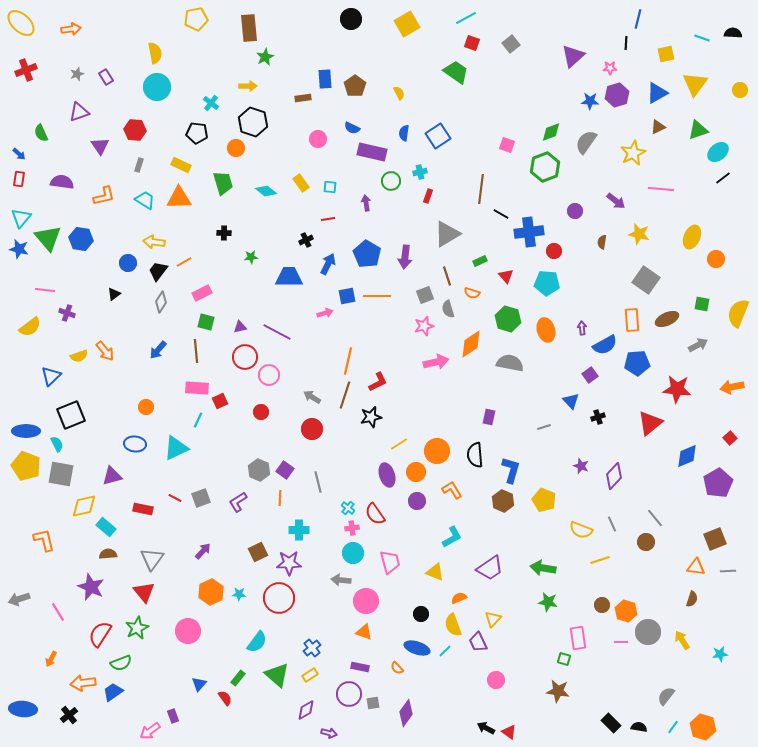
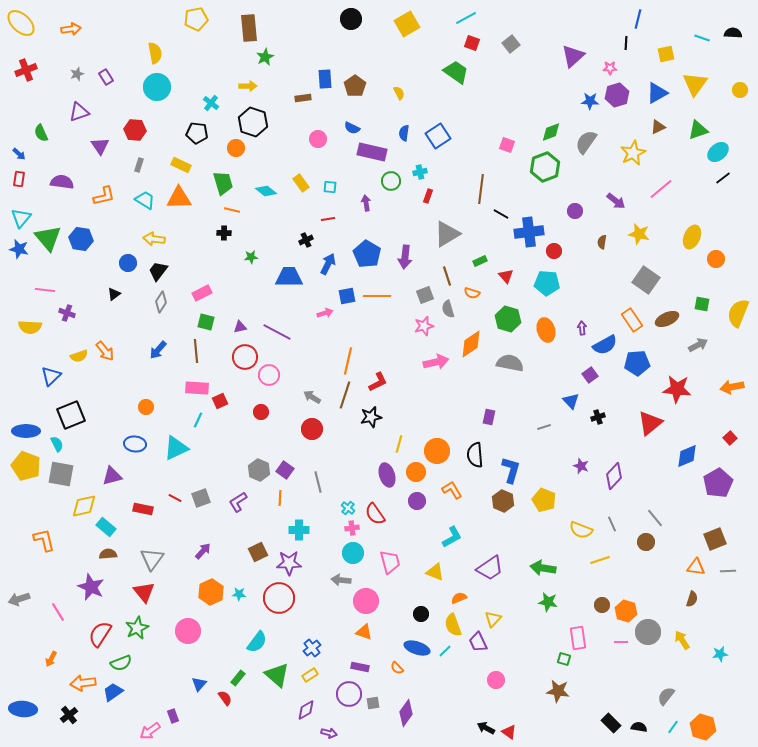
pink line at (661, 189): rotated 45 degrees counterclockwise
yellow arrow at (154, 242): moved 3 px up
orange line at (184, 262): moved 48 px right, 52 px up; rotated 42 degrees clockwise
orange rectangle at (632, 320): rotated 30 degrees counterclockwise
yellow semicircle at (30, 327): rotated 40 degrees clockwise
yellow line at (399, 444): rotated 42 degrees counterclockwise
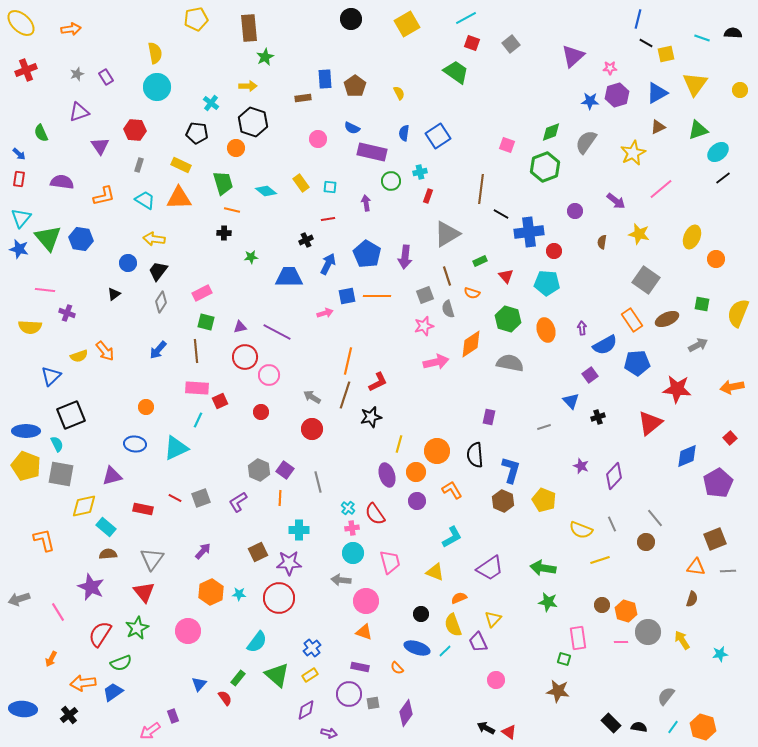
black line at (626, 43): moved 20 px right; rotated 64 degrees counterclockwise
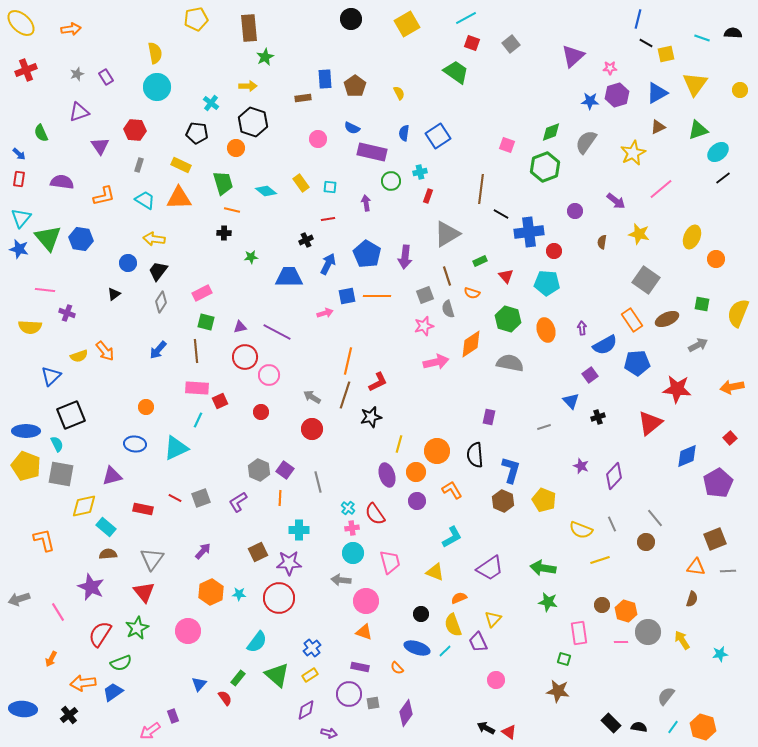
pink rectangle at (578, 638): moved 1 px right, 5 px up
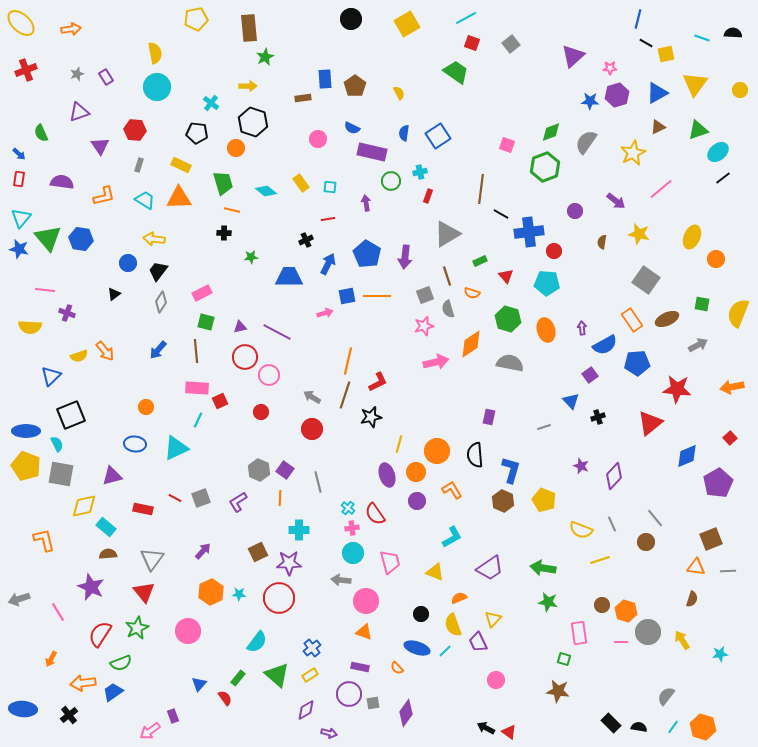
brown square at (715, 539): moved 4 px left
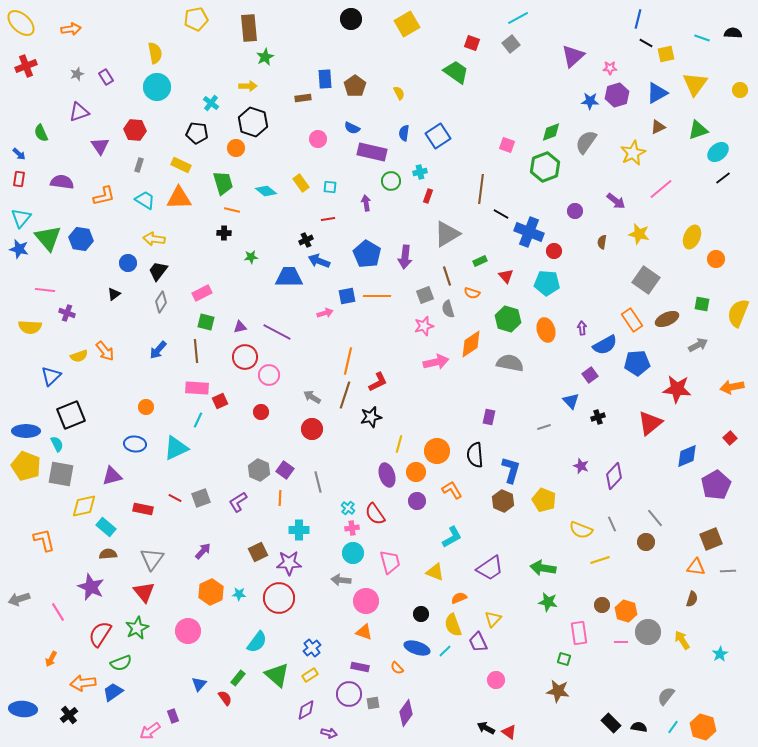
cyan line at (466, 18): moved 52 px right
red cross at (26, 70): moved 4 px up
blue cross at (529, 232): rotated 28 degrees clockwise
blue arrow at (328, 264): moved 9 px left, 3 px up; rotated 95 degrees counterclockwise
purple pentagon at (718, 483): moved 2 px left, 2 px down
cyan star at (720, 654): rotated 21 degrees counterclockwise
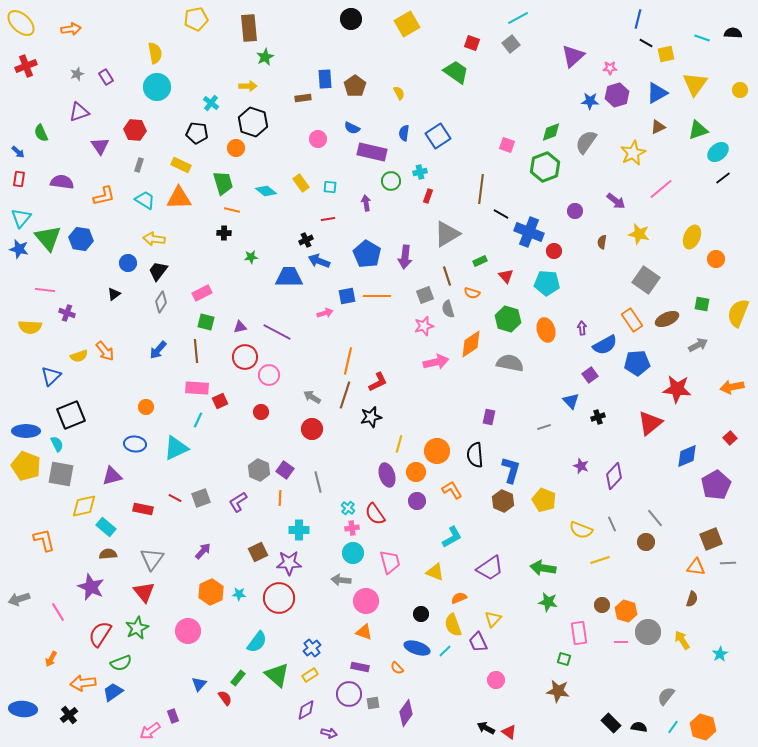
blue arrow at (19, 154): moved 1 px left, 2 px up
gray line at (728, 571): moved 8 px up
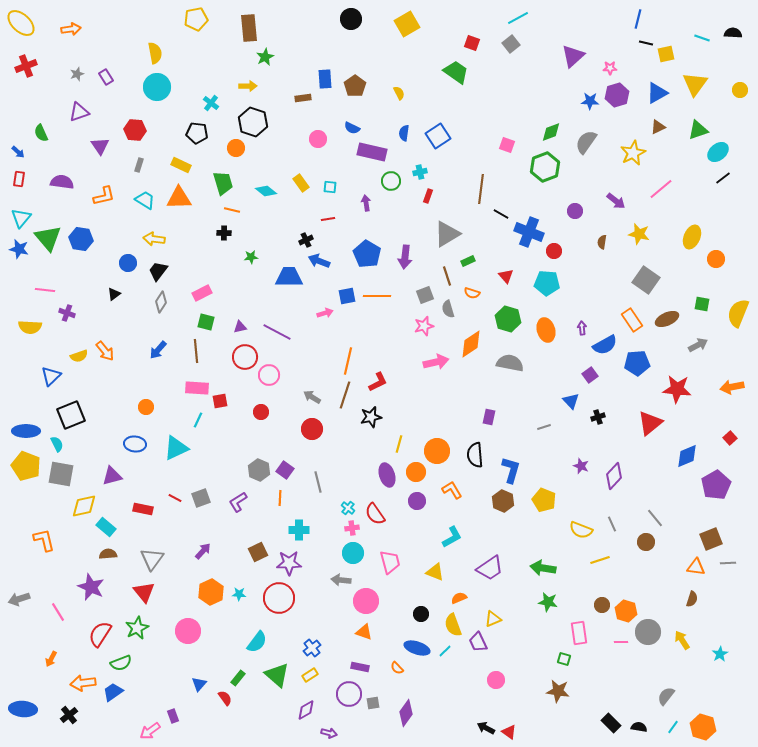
black line at (646, 43): rotated 16 degrees counterclockwise
green rectangle at (480, 261): moved 12 px left
red square at (220, 401): rotated 14 degrees clockwise
yellow triangle at (493, 619): rotated 24 degrees clockwise
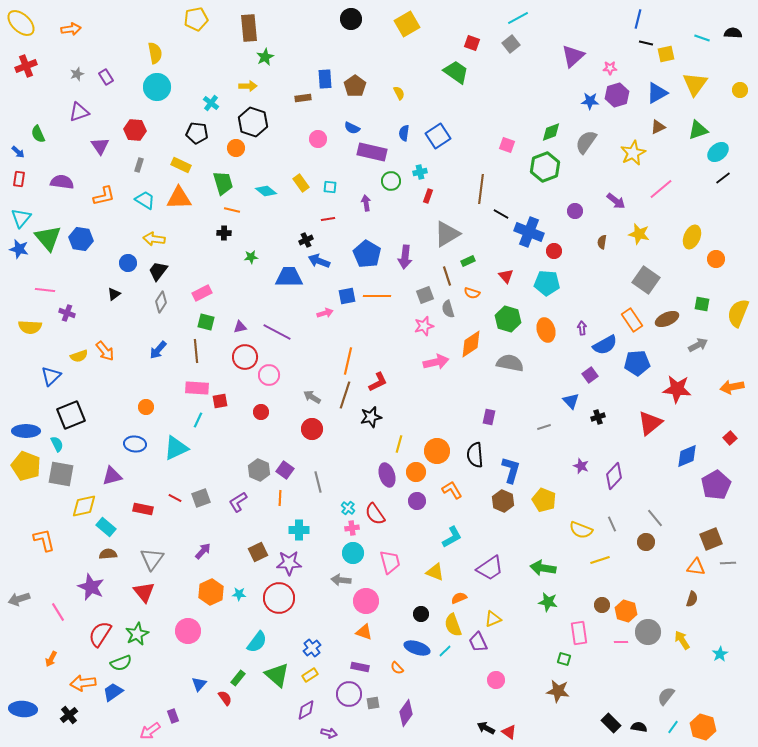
green semicircle at (41, 133): moved 3 px left, 1 px down
green star at (137, 628): moved 6 px down
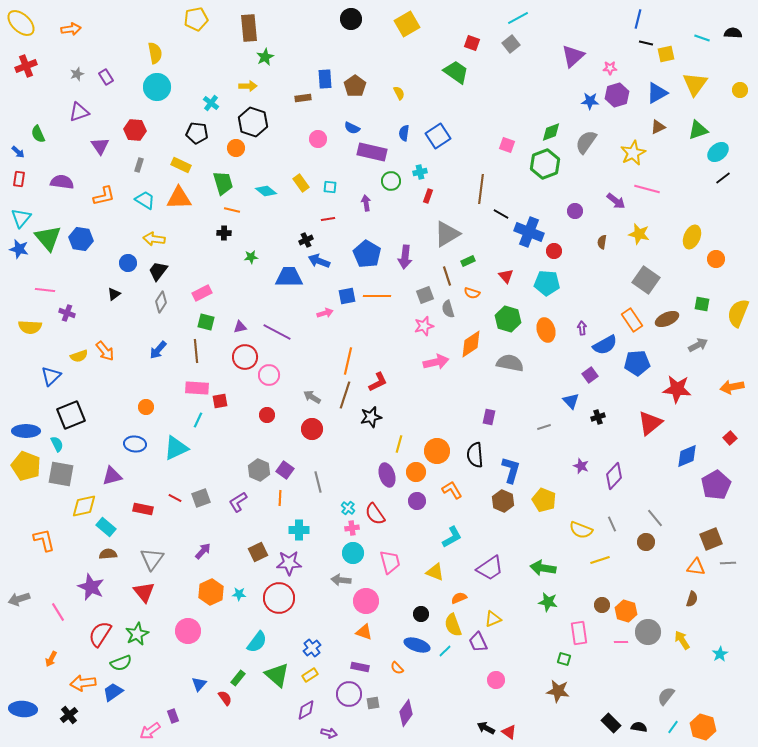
green hexagon at (545, 167): moved 3 px up
pink line at (661, 189): moved 14 px left; rotated 55 degrees clockwise
red circle at (261, 412): moved 6 px right, 3 px down
blue ellipse at (417, 648): moved 3 px up
